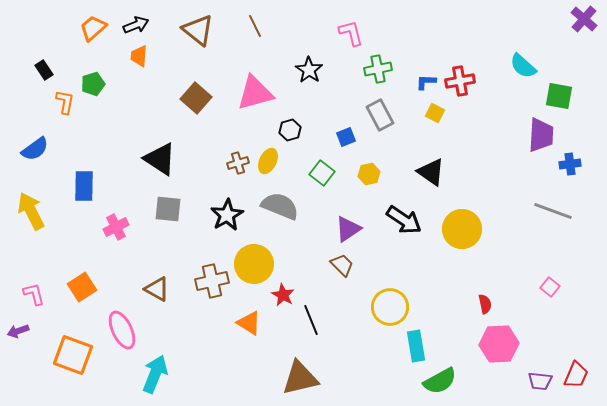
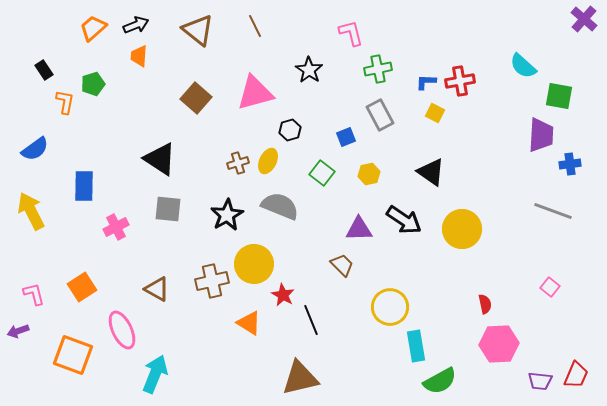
purple triangle at (348, 229): moved 11 px right; rotated 32 degrees clockwise
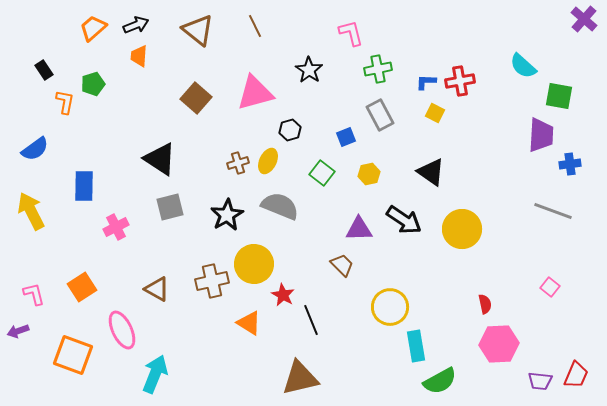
gray square at (168, 209): moved 2 px right, 2 px up; rotated 20 degrees counterclockwise
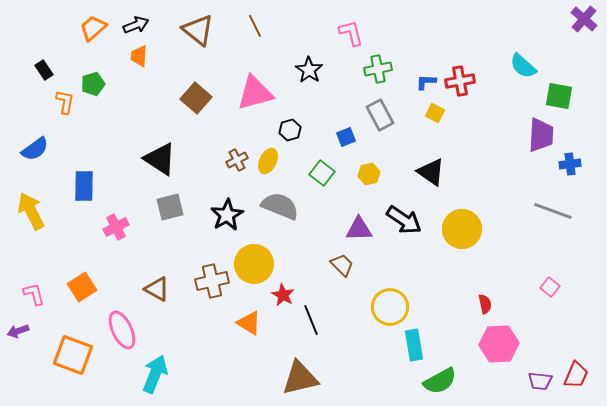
brown cross at (238, 163): moved 1 px left, 3 px up; rotated 10 degrees counterclockwise
cyan rectangle at (416, 346): moved 2 px left, 1 px up
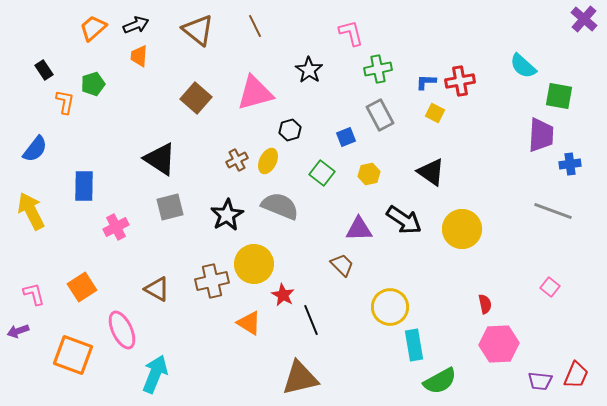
blue semicircle at (35, 149): rotated 16 degrees counterclockwise
